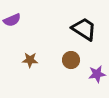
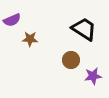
brown star: moved 21 px up
purple star: moved 4 px left, 2 px down
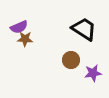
purple semicircle: moved 7 px right, 7 px down
brown star: moved 5 px left
purple star: moved 3 px up
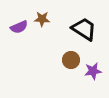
brown star: moved 17 px right, 20 px up
purple star: moved 2 px up
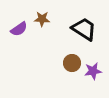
purple semicircle: moved 2 px down; rotated 12 degrees counterclockwise
brown circle: moved 1 px right, 3 px down
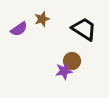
brown star: rotated 21 degrees counterclockwise
brown circle: moved 2 px up
purple star: moved 29 px left
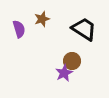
purple semicircle: rotated 72 degrees counterclockwise
purple star: moved 2 px down; rotated 18 degrees counterclockwise
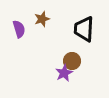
black trapezoid: rotated 120 degrees counterclockwise
